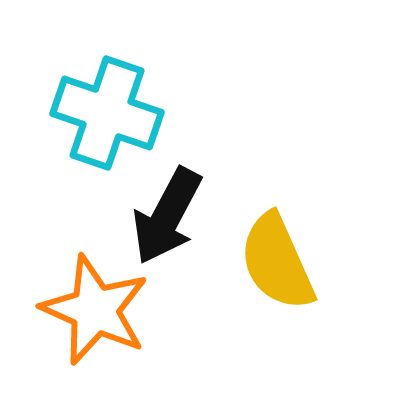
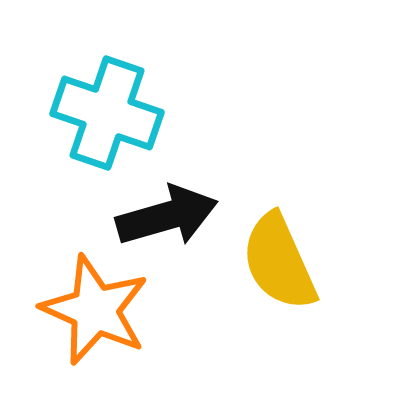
black arrow: rotated 134 degrees counterclockwise
yellow semicircle: moved 2 px right
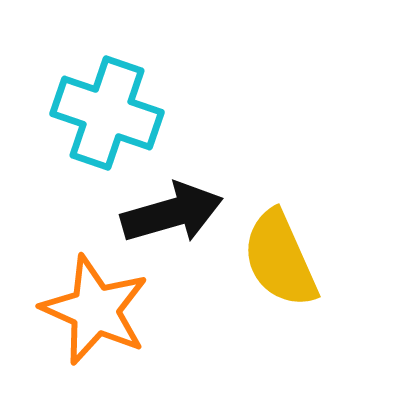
black arrow: moved 5 px right, 3 px up
yellow semicircle: moved 1 px right, 3 px up
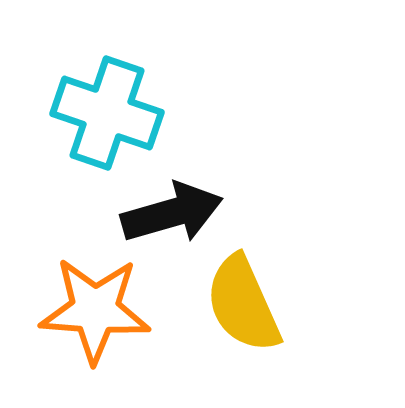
yellow semicircle: moved 37 px left, 45 px down
orange star: rotated 20 degrees counterclockwise
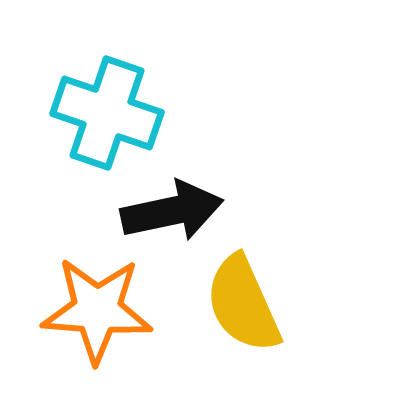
black arrow: moved 2 px up; rotated 4 degrees clockwise
orange star: moved 2 px right
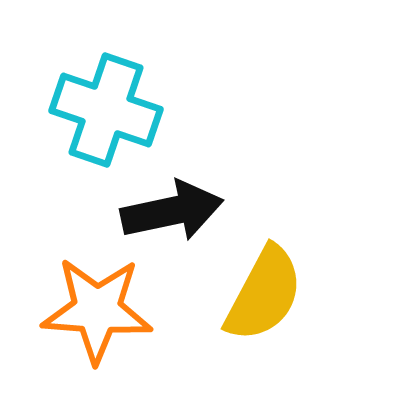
cyan cross: moved 1 px left, 3 px up
yellow semicircle: moved 21 px right, 10 px up; rotated 128 degrees counterclockwise
